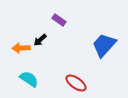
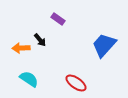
purple rectangle: moved 1 px left, 1 px up
black arrow: rotated 88 degrees counterclockwise
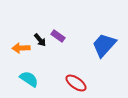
purple rectangle: moved 17 px down
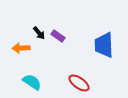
black arrow: moved 1 px left, 7 px up
blue trapezoid: rotated 44 degrees counterclockwise
cyan semicircle: moved 3 px right, 3 px down
red ellipse: moved 3 px right
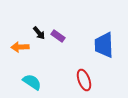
orange arrow: moved 1 px left, 1 px up
red ellipse: moved 5 px right, 3 px up; rotated 35 degrees clockwise
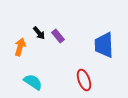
purple rectangle: rotated 16 degrees clockwise
orange arrow: rotated 108 degrees clockwise
cyan semicircle: moved 1 px right
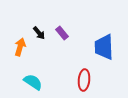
purple rectangle: moved 4 px right, 3 px up
blue trapezoid: moved 2 px down
red ellipse: rotated 25 degrees clockwise
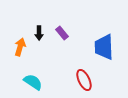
black arrow: rotated 40 degrees clockwise
red ellipse: rotated 30 degrees counterclockwise
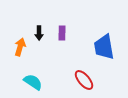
purple rectangle: rotated 40 degrees clockwise
blue trapezoid: rotated 8 degrees counterclockwise
red ellipse: rotated 15 degrees counterclockwise
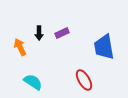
purple rectangle: rotated 64 degrees clockwise
orange arrow: rotated 42 degrees counterclockwise
red ellipse: rotated 10 degrees clockwise
